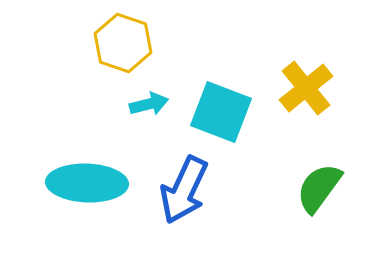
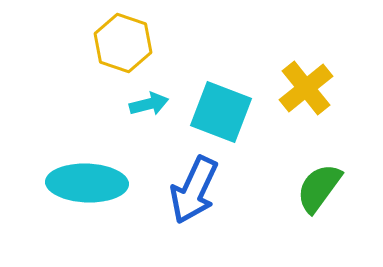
blue arrow: moved 10 px right
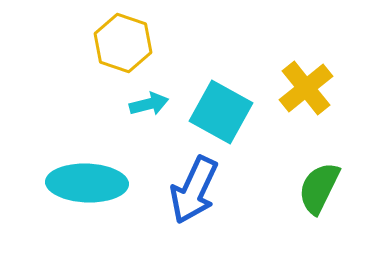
cyan square: rotated 8 degrees clockwise
green semicircle: rotated 10 degrees counterclockwise
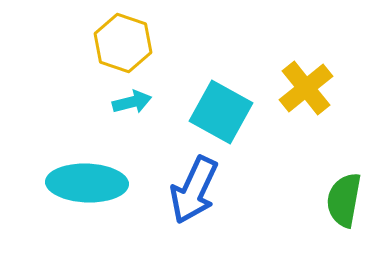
cyan arrow: moved 17 px left, 2 px up
green semicircle: moved 25 px right, 12 px down; rotated 16 degrees counterclockwise
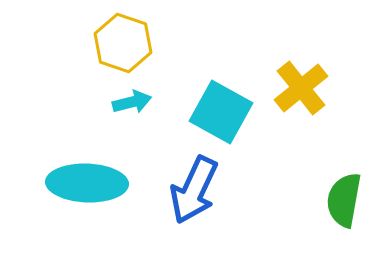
yellow cross: moved 5 px left
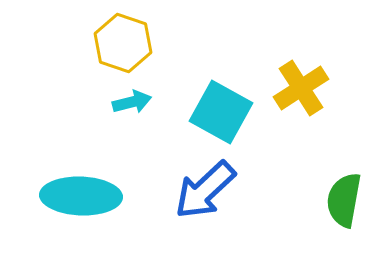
yellow cross: rotated 6 degrees clockwise
cyan ellipse: moved 6 px left, 13 px down
blue arrow: moved 11 px right; rotated 22 degrees clockwise
